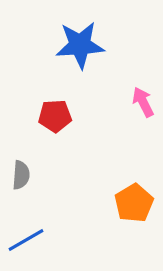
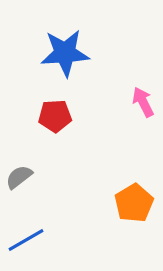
blue star: moved 15 px left, 8 px down
gray semicircle: moved 2 px left, 2 px down; rotated 132 degrees counterclockwise
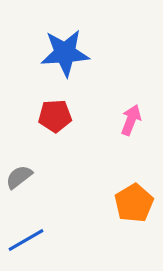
pink arrow: moved 12 px left, 18 px down; rotated 48 degrees clockwise
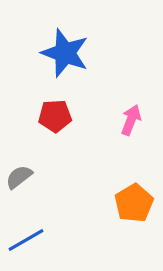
blue star: rotated 24 degrees clockwise
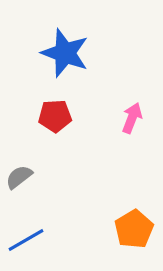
pink arrow: moved 1 px right, 2 px up
orange pentagon: moved 26 px down
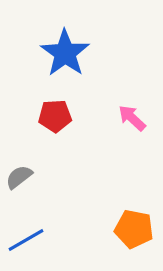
blue star: rotated 15 degrees clockwise
pink arrow: rotated 68 degrees counterclockwise
orange pentagon: rotated 30 degrees counterclockwise
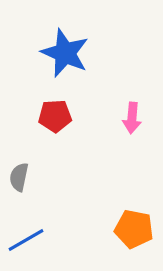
blue star: rotated 12 degrees counterclockwise
pink arrow: rotated 128 degrees counterclockwise
gray semicircle: rotated 40 degrees counterclockwise
